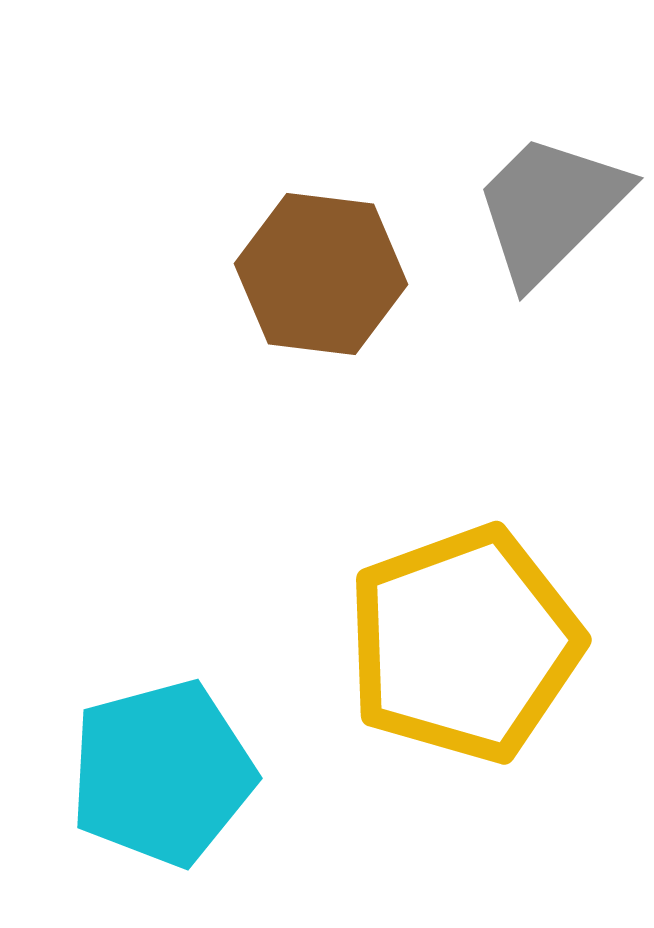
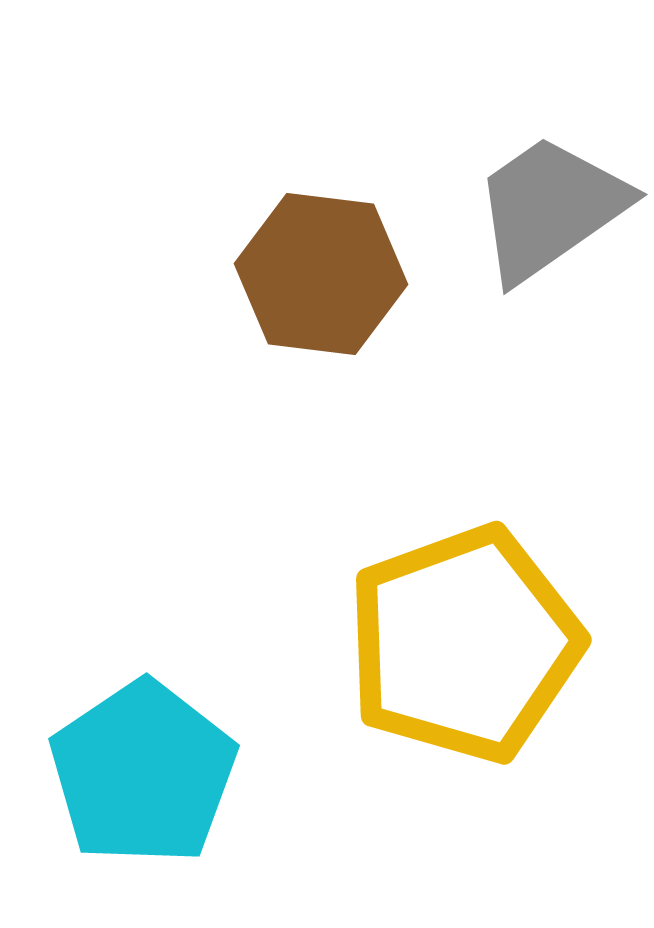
gray trapezoid: rotated 10 degrees clockwise
cyan pentagon: moved 19 px left; rotated 19 degrees counterclockwise
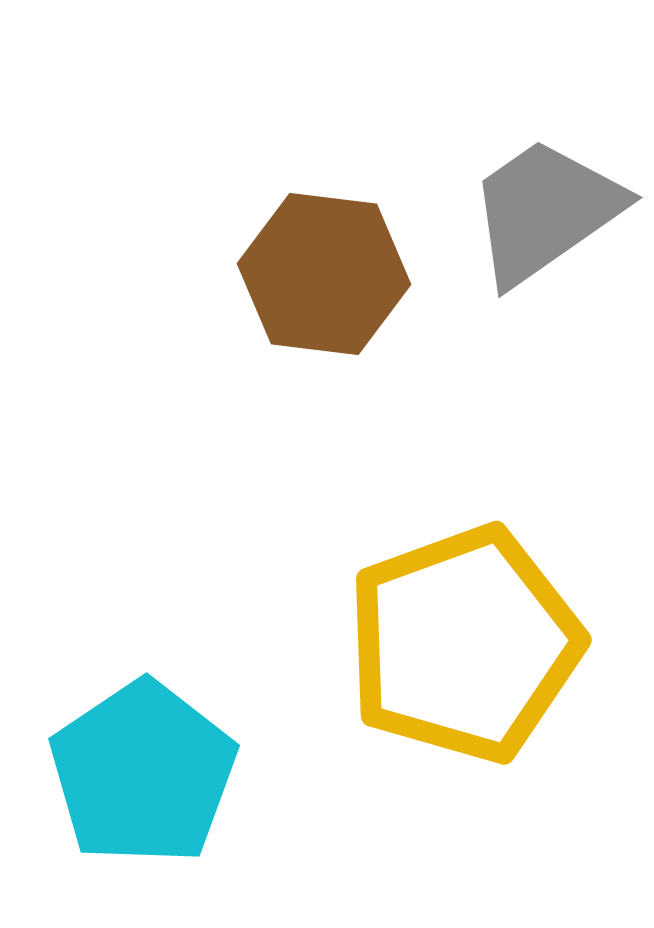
gray trapezoid: moved 5 px left, 3 px down
brown hexagon: moved 3 px right
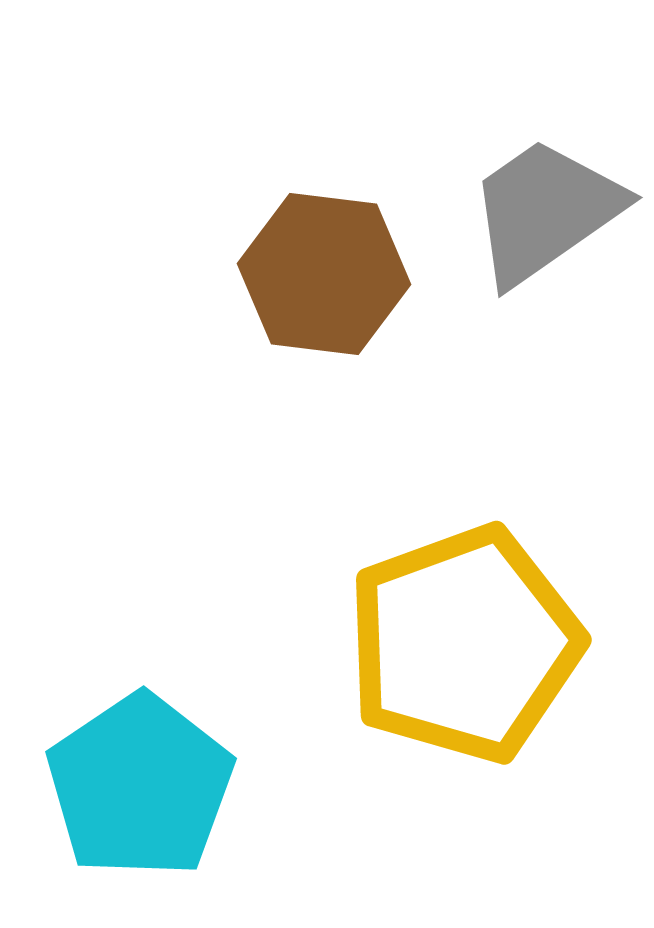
cyan pentagon: moved 3 px left, 13 px down
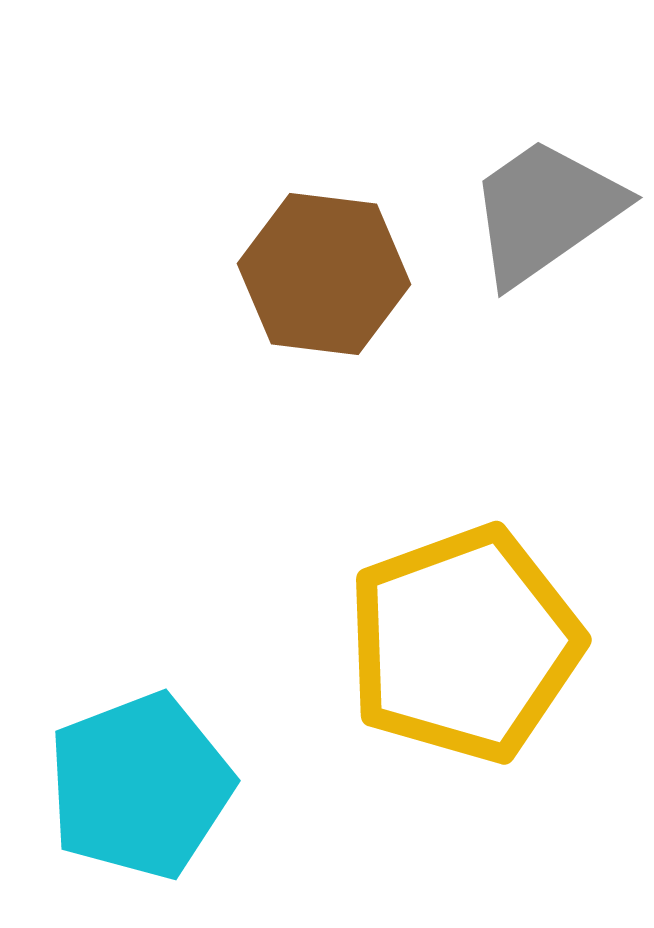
cyan pentagon: rotated 13 degrees clockwise
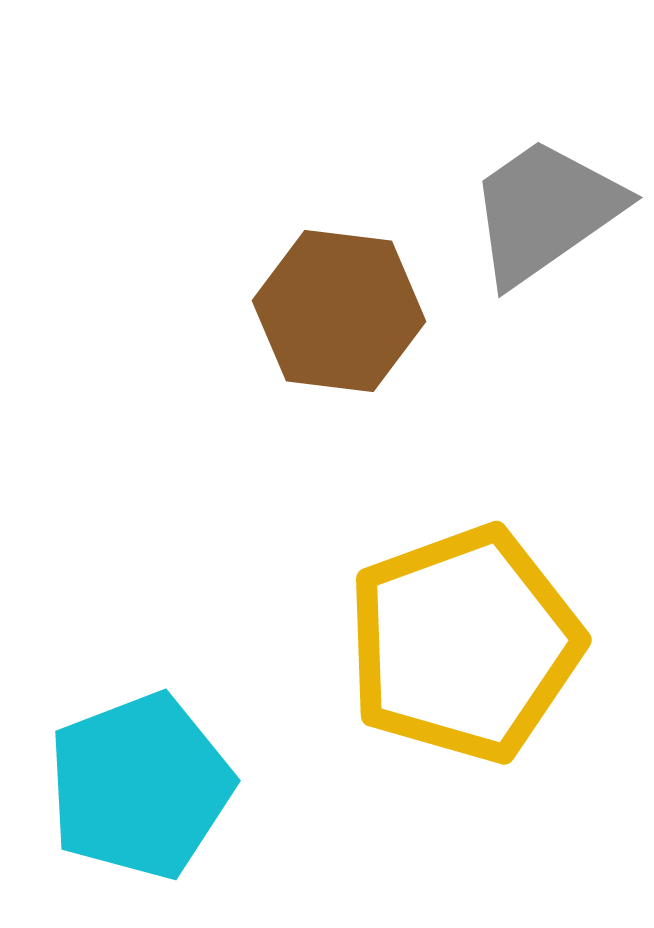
brown hexagon: moved 15 px right, 37 px down
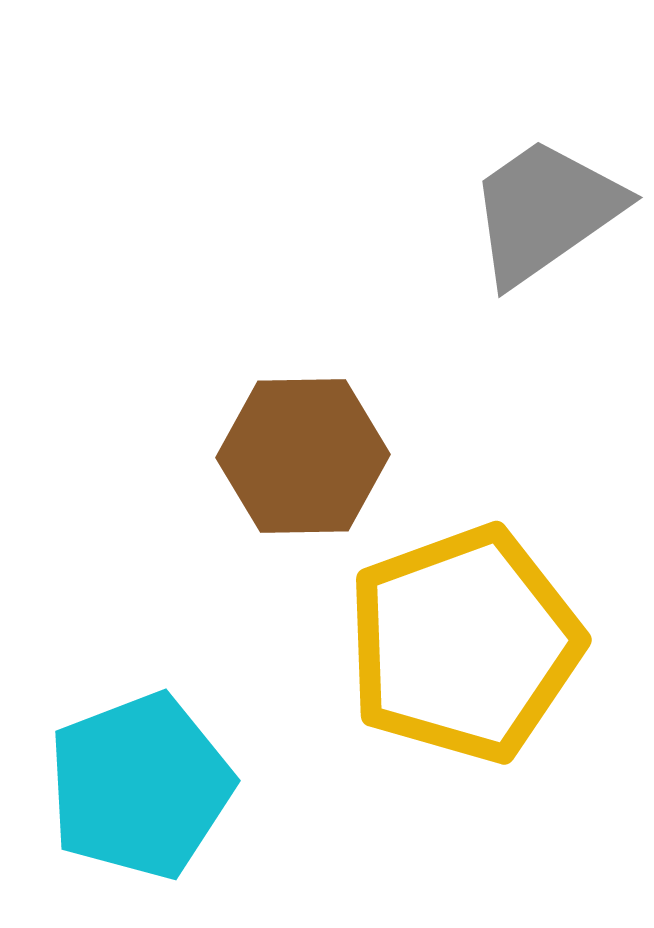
brown hexagon: moved 36 px left, 145 px down; rotated 8 degrees counterclockwise
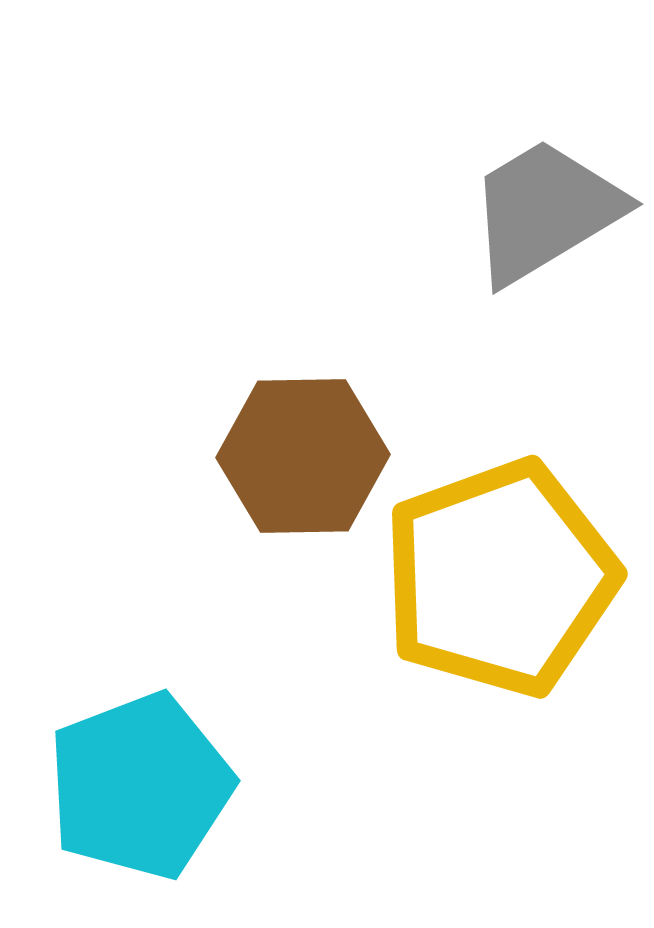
gray trapezoid: rotated 4 degrees clockwise
yellow pentagon: moved 36 px right, 66 px up
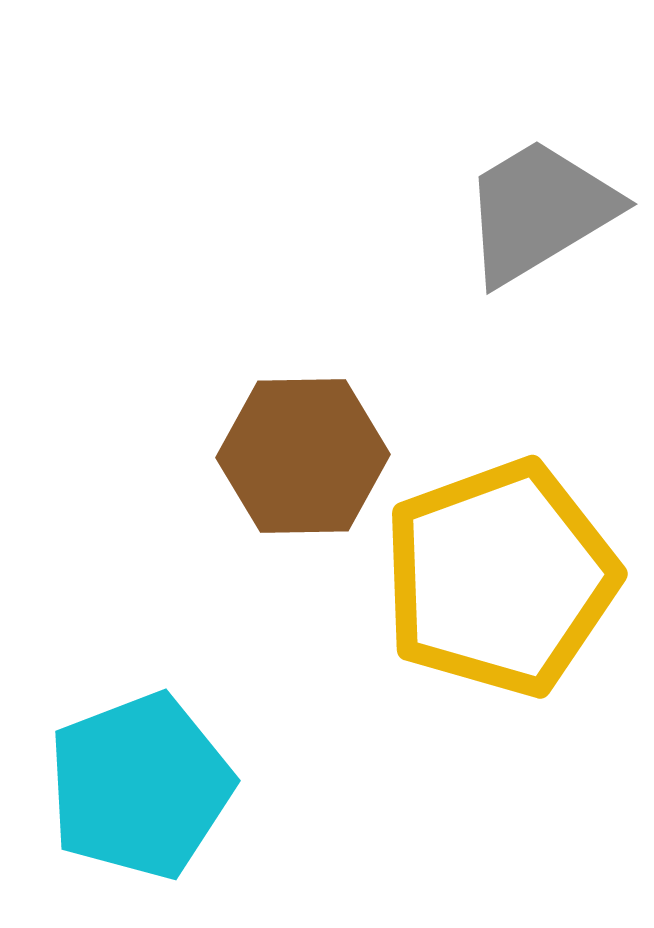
gray trapezoid: moved 6 px left
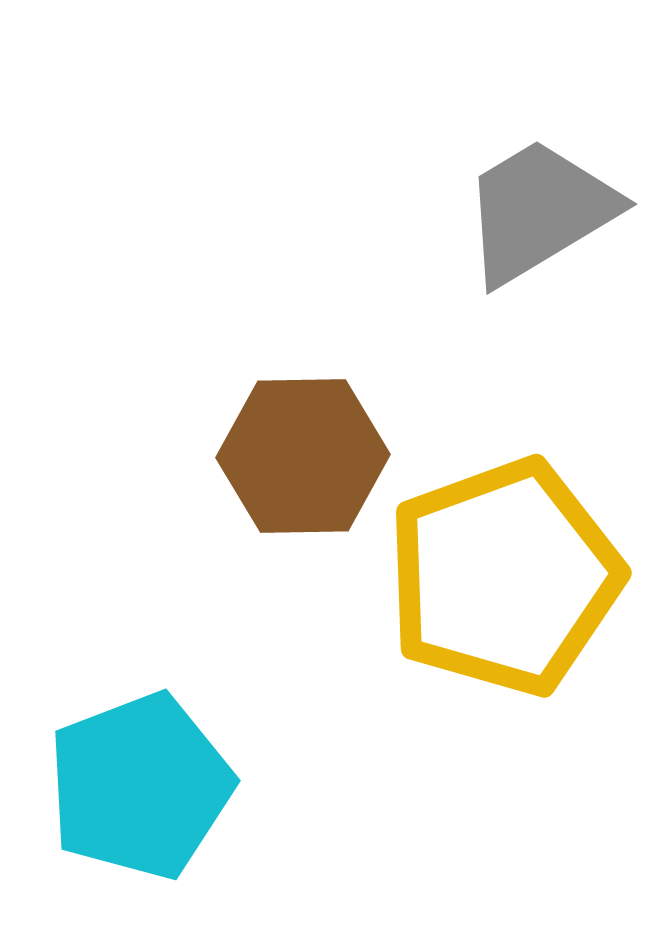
yellow pentagon: moved 4 px right, 1 px up
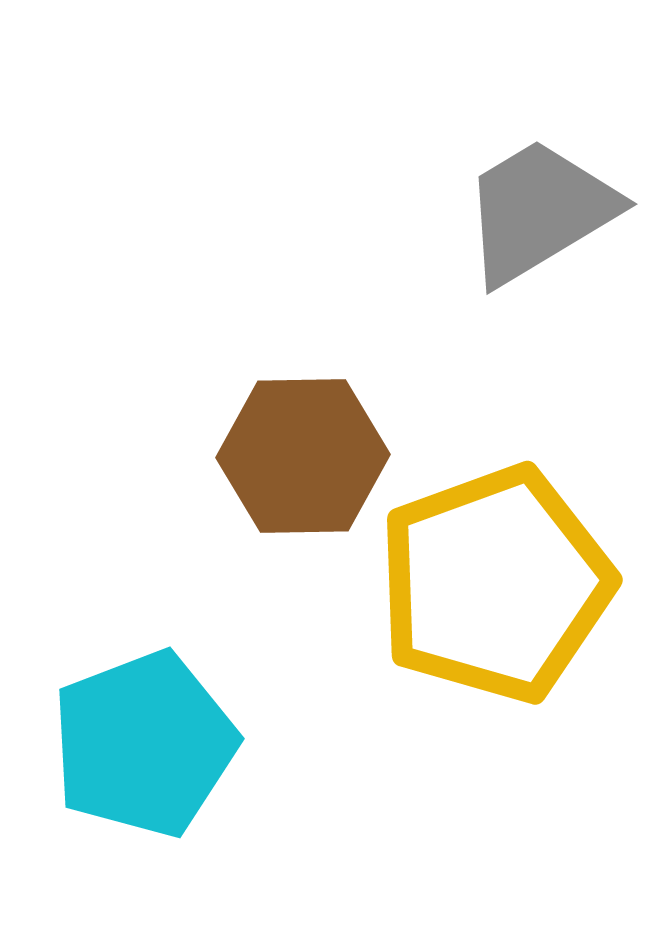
yellow pentagon: moved 9 px left, 7 px down
cyan pentagon: moved 4 px right, 42 px up
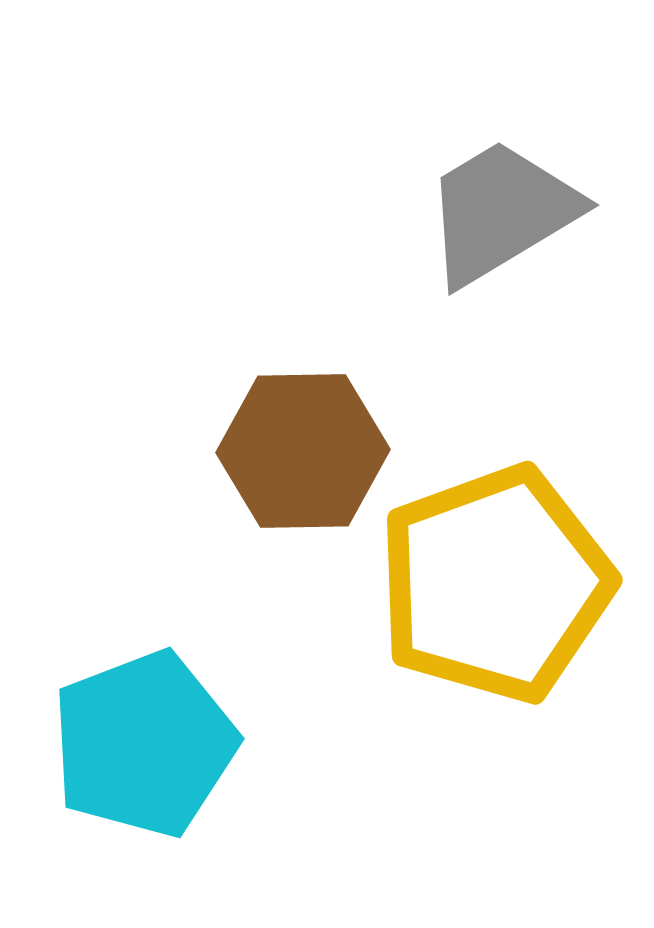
gray trapezoid: moved 38 px left, 1 px down
brown hexagon: moved 5 px up
